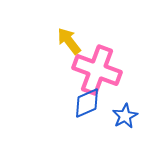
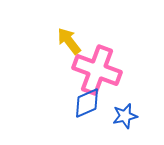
blue star: rotated 15 degrees clockwise
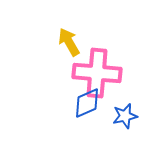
yellow arrow: moved 1 px down; rotated 8 degrees clockwise
pink cross: moved 3 px down; rotated 15 degrees counterclockwise
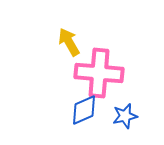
pink cross: moved 2 px right
blue diamond: moved 3 px left, 7 px down
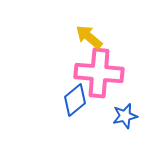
yellow arrow: moved 20 px right, 5 px up; rotated 20 degrees counterclockwise
blue diamond: moved 9 px left, 10 px up; rotated 16 degrees counterclockwise
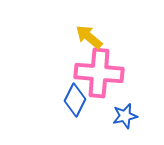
blue diamond: rotated 24 degrees counterclockwise
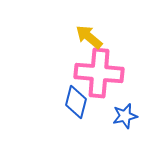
blue diamond: moved 1 px right, 2 px down; rotated 12 degrees counterclockwise
